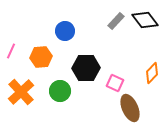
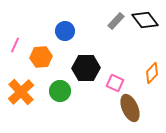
pink line: moved 4 px right, 6 px up
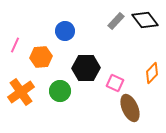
orange cross: rotated 8 degrees clockwise
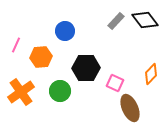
pink line: moved 1 px right
orange diamond: moved 1 px left, 1 px down
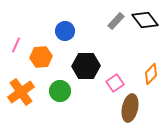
black hexagon: moved 2 px up
pink square: rotated 30 degrees clockwise
brown ellipse: rotated 36 degrees clockwise
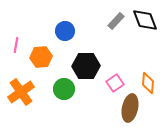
black diamond: rotated 16 degrees clockwise
pink line: rotated 14 degrees counterclockwise
orange diamond: moved 3 px left, 9 px down; rotated 40 degrees counterclockwise
green circle: moved 4 px right, 2 px up
